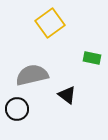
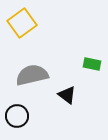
yellow square: moved 28 px left
green rectangle: moved 6 px down
black circle: moved 7 px down
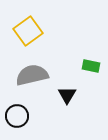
yellow square: moved 6 px right, 8 px down
green rectangle: moved 1 px left, 2 px down
black triangle: rotated 24 degrees clockwise
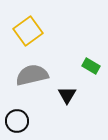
green rectangle: rotated 18 degrees clockwise
black circle: moved 5 px down
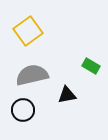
black triangle: rotated 48 degrees clockwise
black circle: moved 6 px right, 11 px up
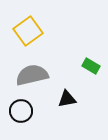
black triangle: moved 4 px down
black circle: moved 2 px left, 1 px down
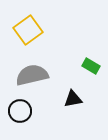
yellow square: moved 1 px up
black triangle: moved 6 px right
black circle: moved 1 px left
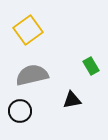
green rectangle: rotated 30 degrees clockwise
black triangle: moved 1 px left, 1 px down
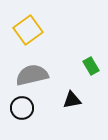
black circle: moved 2 px right, 3 px up
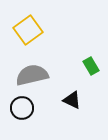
black triangle: rotated 36 degrees clockwise
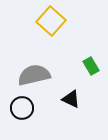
yellow square: moved 23 px right, 9 px up; rotated 12 degrees counterclockwise
gray semicircle: moved 2 px right
black triangle: moved 1 px left, 1 px up
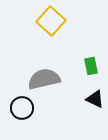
green rectangle: rotated 18 degrees clockwise
gray semicircle: moved 10 px right, 4 px down
black triangle: moved 24 px right
